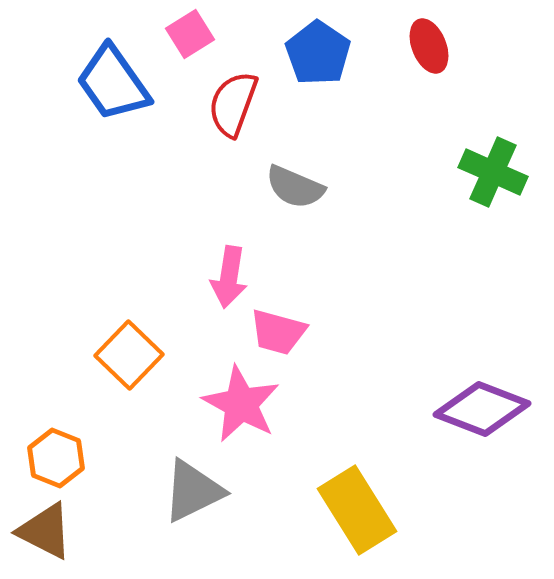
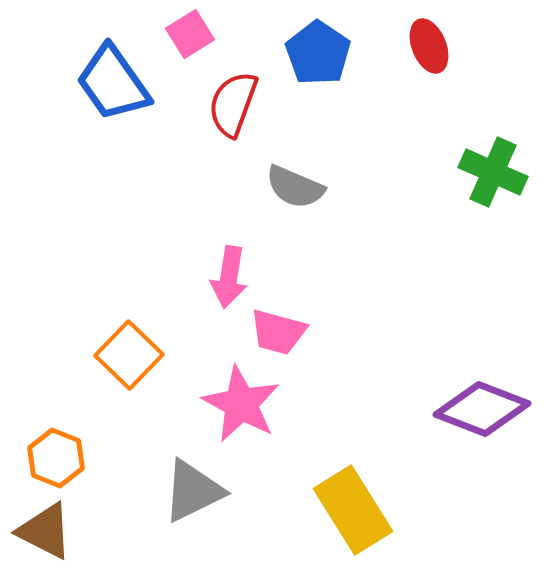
yellow rectangle: moved 4 px left
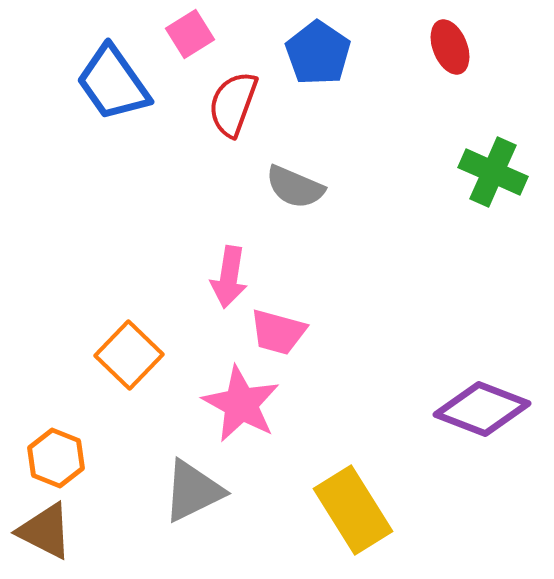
red ellipse: moved 21 px right, 1 px down
